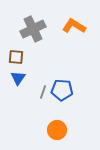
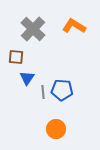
gray cross: rotated 20 degrees counterclockwise
blue triangle: moved 9 px right
gray line: rotated 24 degrees counterclockwise
orange circle: moved 1 px left, 1 px up
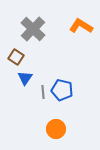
orange L-shape: moved 7 px right
brown square: rotated 28 degrees clockwise
blue triangle: moved 2 px left
blue pentagon: rotated 10 degrees clockwise
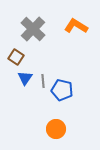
orange L-shape: moved 5 px left
gray line: moved 11 px up
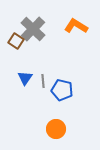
brown square: moved 16 px up
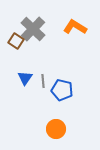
orange L-shape: moved 1 px left, 1 px down
